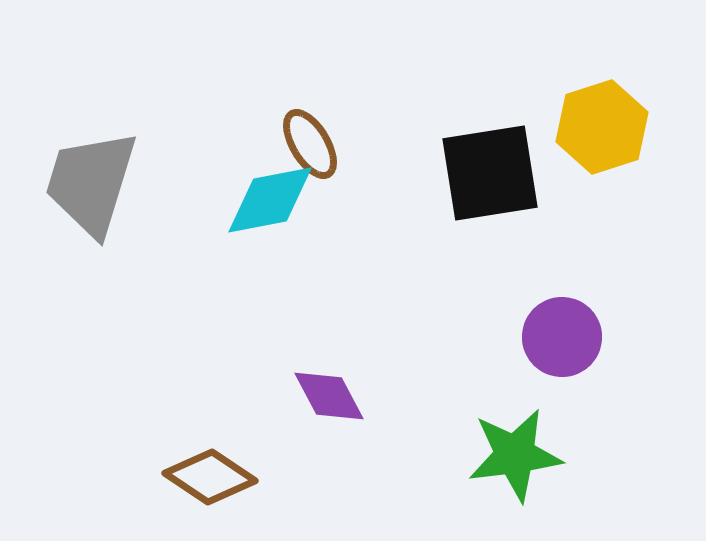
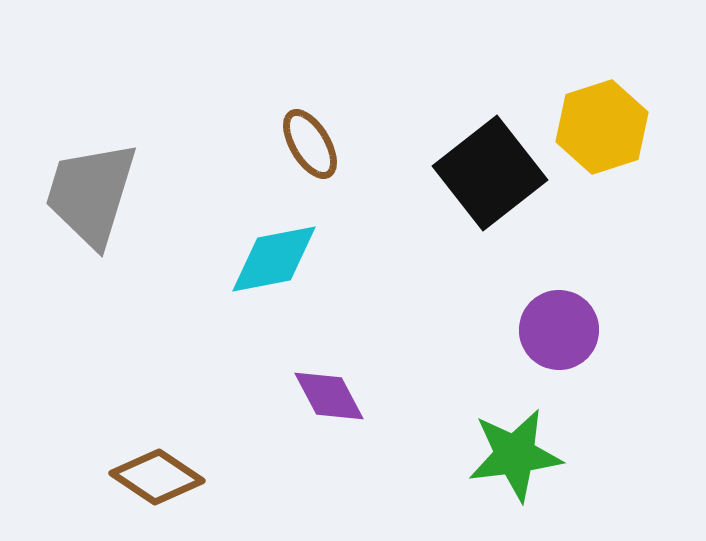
black square: rotated 29 degrees counterclockwise
gray trapezoid: moved 11 px down
cyan diamond: moved 4 px right, 59 px down
purple circle: moved 3 px left, 7 px up
brown diamond: moved 53 px left
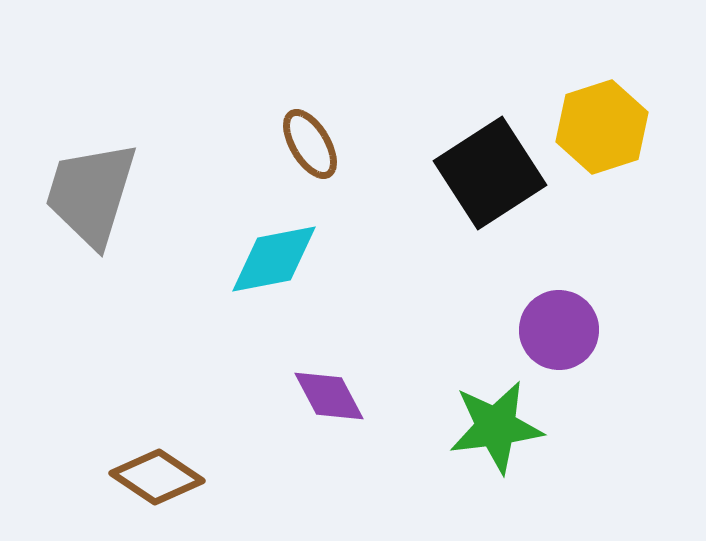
black square: rotated 5 degrees clockwise
green star: moved 19 px left, 28 px up
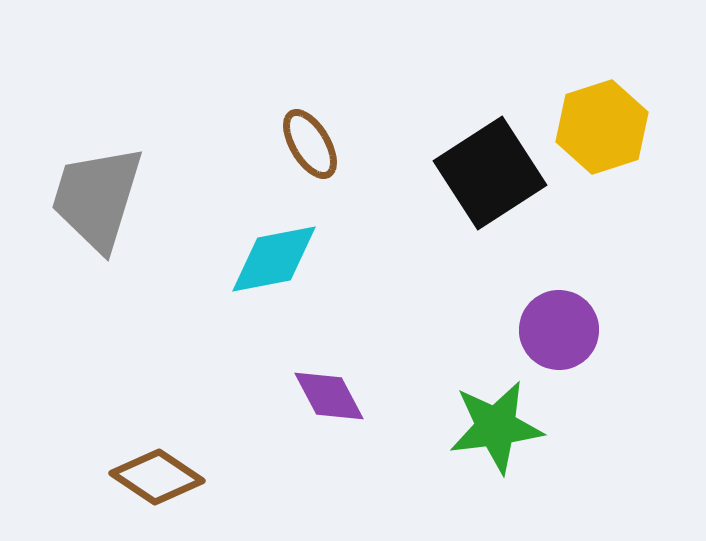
gray trapezoid: moved 6 px right, 4 px down
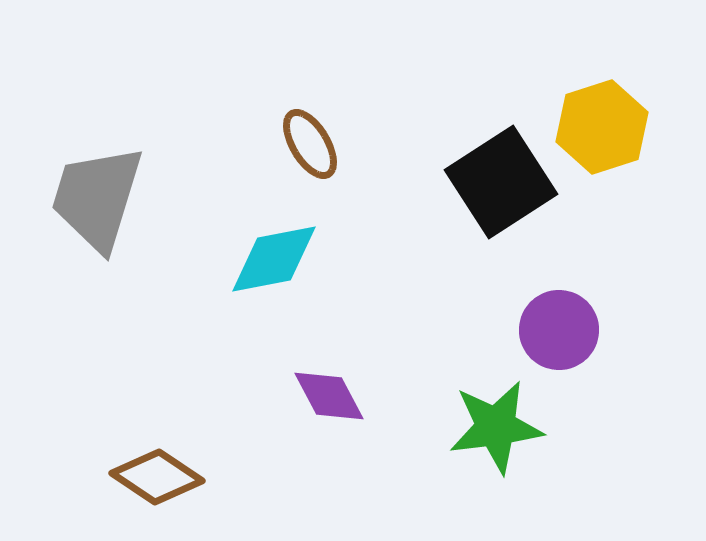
black square: moved 11 px right, 9 px down
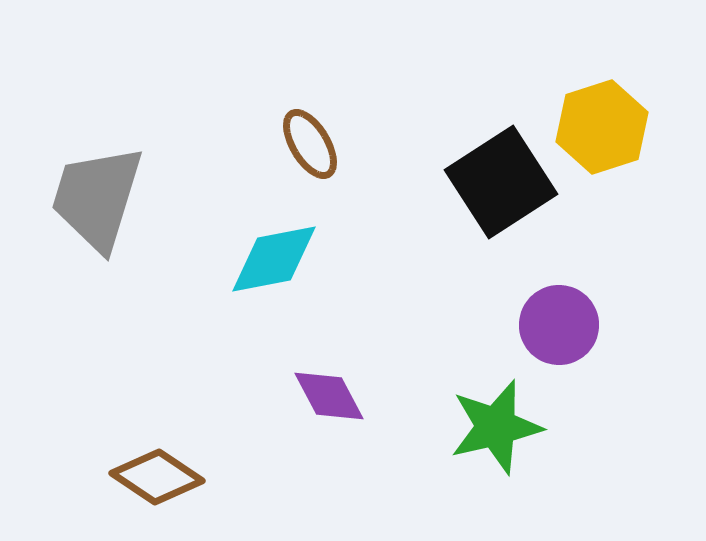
purple circle: moved 5 px up
green star: rotated 6 degrees counterclockwise
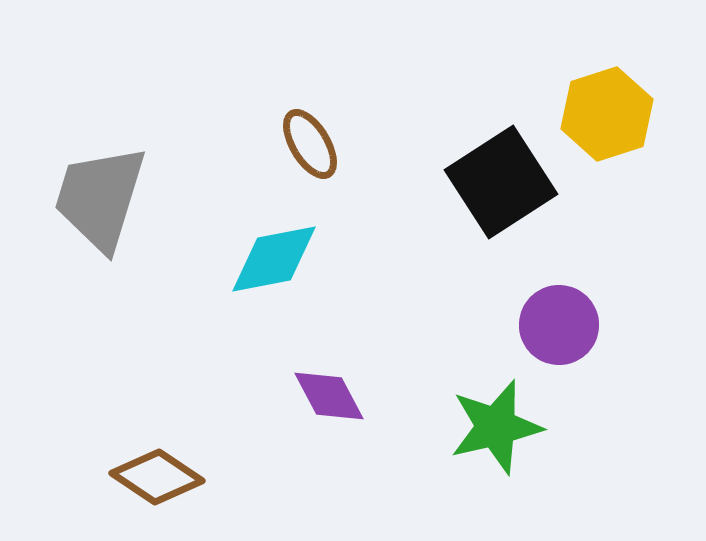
yellow hexagon: moved 5 px right, 13 px up
gray trapezoid: moved 3 px right
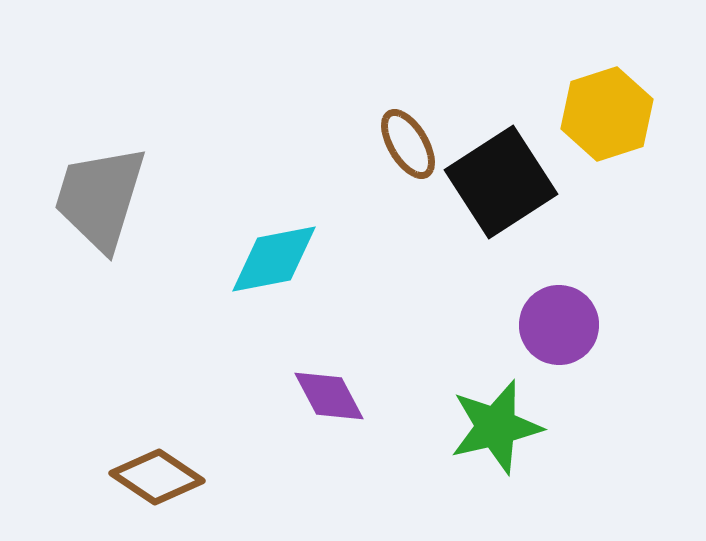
brown ellipse: moved 98 px right
